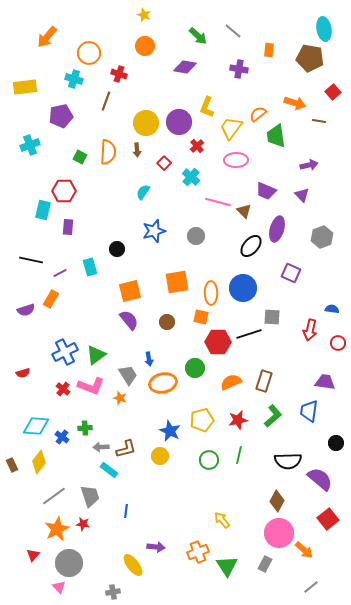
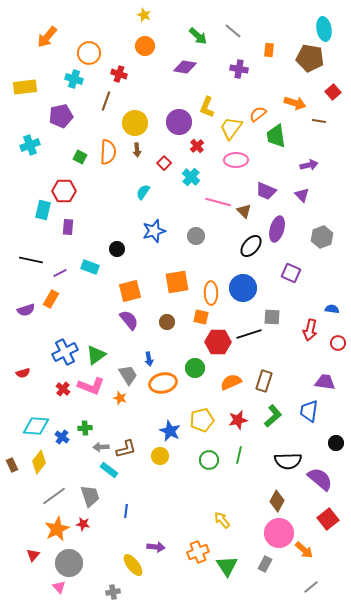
yellow circle at (146, 123): moved 11 px left
cyan rectangle at (90, 267): rotated 54 degrees counterclockwise
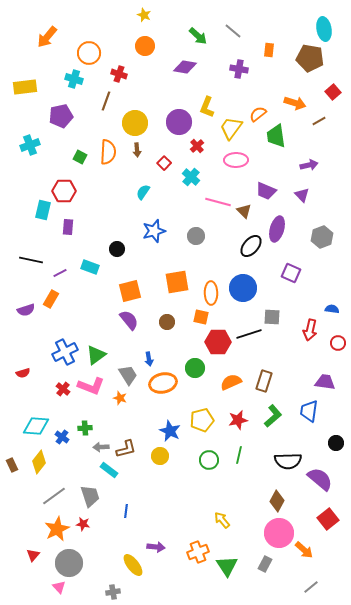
brown line at (319, 121): rotated 40 degrees counterclockwise
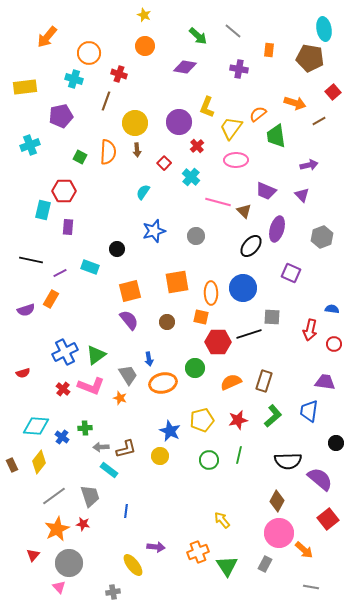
red circle at (338, 343): moved 4 px left, 1 px down
gray line at (311, 587): rotated 49 degrees clockwise
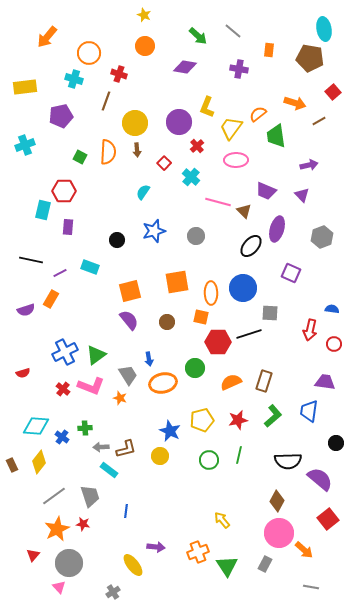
cyan cross at (30, 145): moved 5 px left
black circle at (117, 249): moved 9 px up
gray square at (272, 317): moved 2 px left, 4 px up
gray cross at (113, 592): rotated 24 degrees counterclockwise
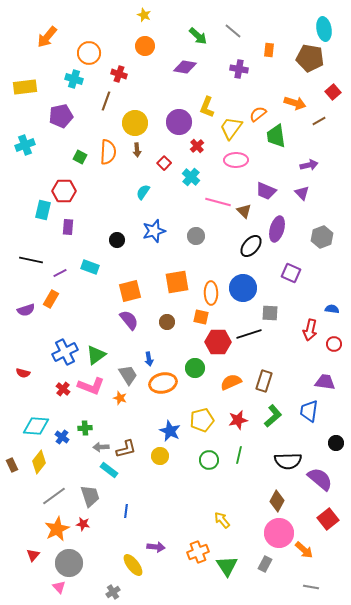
purple triangle at (302, 195): moved 2 px up
red semicircle at (23, 373): rotated 32 degrees clockwise
